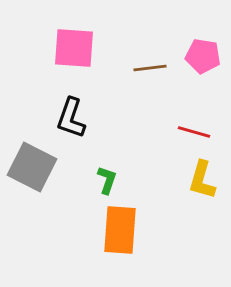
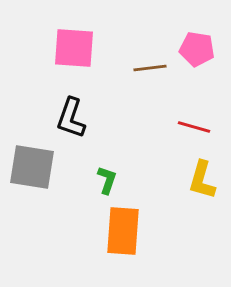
pink pentagon: moved 6 px left, 7 px up
red line: moved 5 px up
gray square: rotated 18 degrees counterclockwise
orange rectangle: moved 3 px right, 1 px down
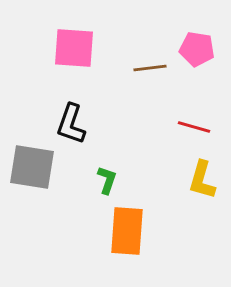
black L-shape: moved 6 px down
orange rectangle: moved 4 px right
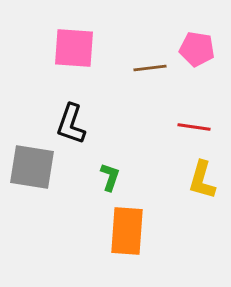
red line: rotated 8 degrees counterclockwise
green L-shape: moved 3 px right, 3 px up
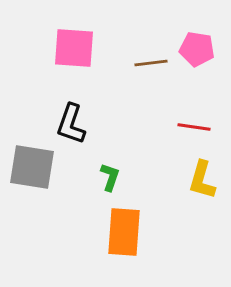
brown line: moved 1 px right, 5 px up
orange rectangle: moved 3 px left, 1 px down
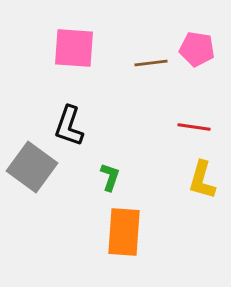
black L-shape: moved 2 px left, 2 px down
gray square: rotated 27 degrees clockwise
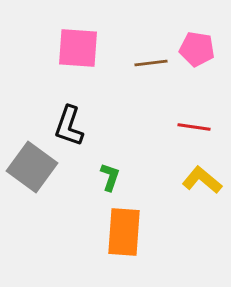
pink square: moved 4 px right
yellow L-shape: rotated 114 degrees clockwise
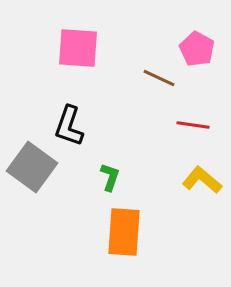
pink pentagon: rotated 20 degrees clockwise
brown line: moved 8 px right, 15 px down; rotated 32 degrees clockwise
red line: moved 1 px left, 2 px up
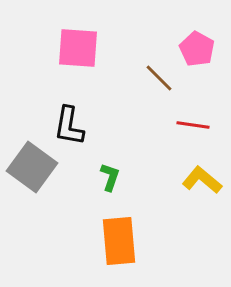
brown line: rotated 20 degrees clockwise
black L-shape: rotated 9 degrees counterclockwise
orange rectangle: moved 5 px left, 9 px down; rotated 9 degrees counterclockwise
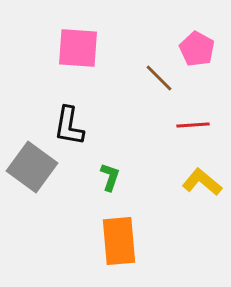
red line: rotated 12 degrees counterclockwise
yellow L-shape: moved 2 px down
